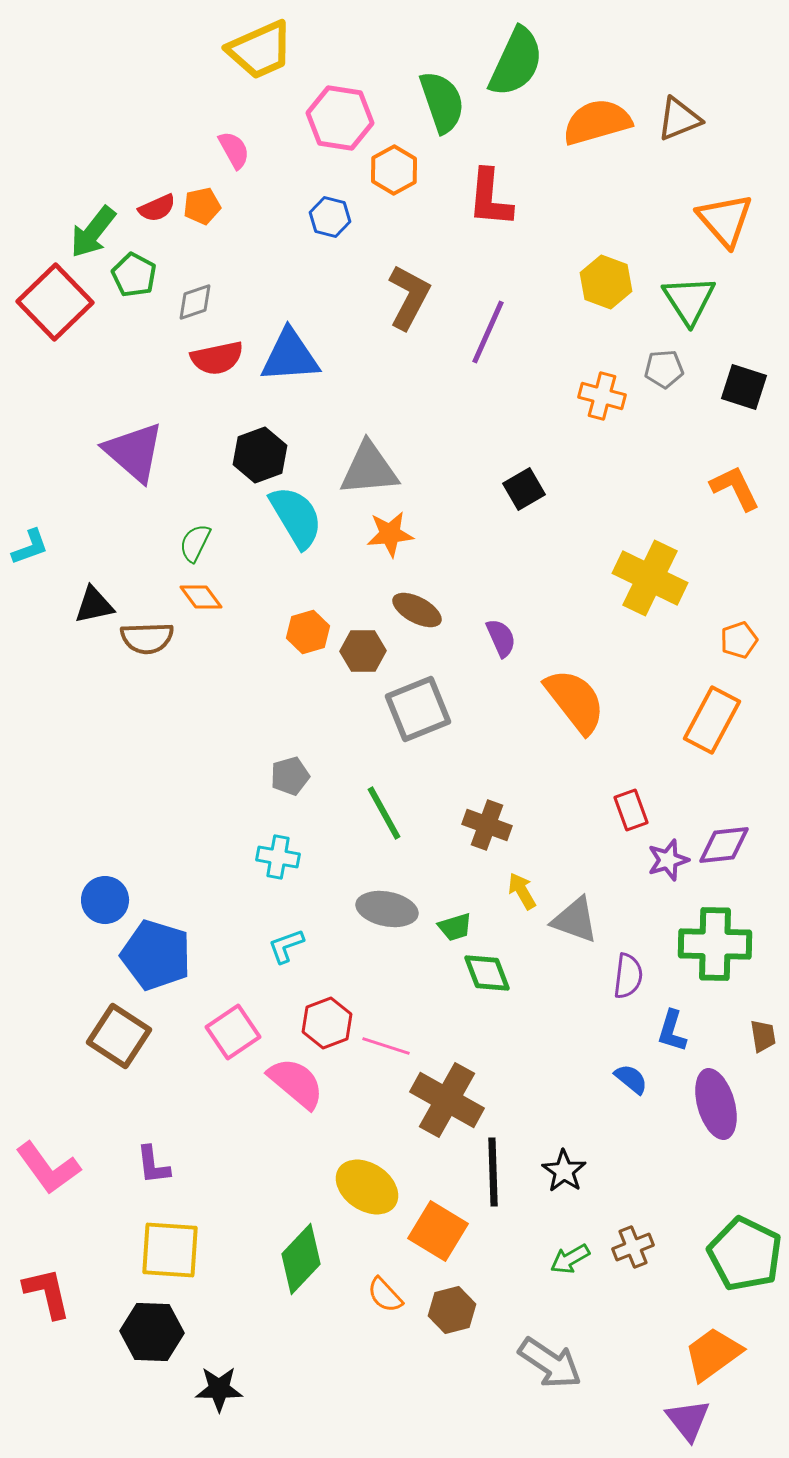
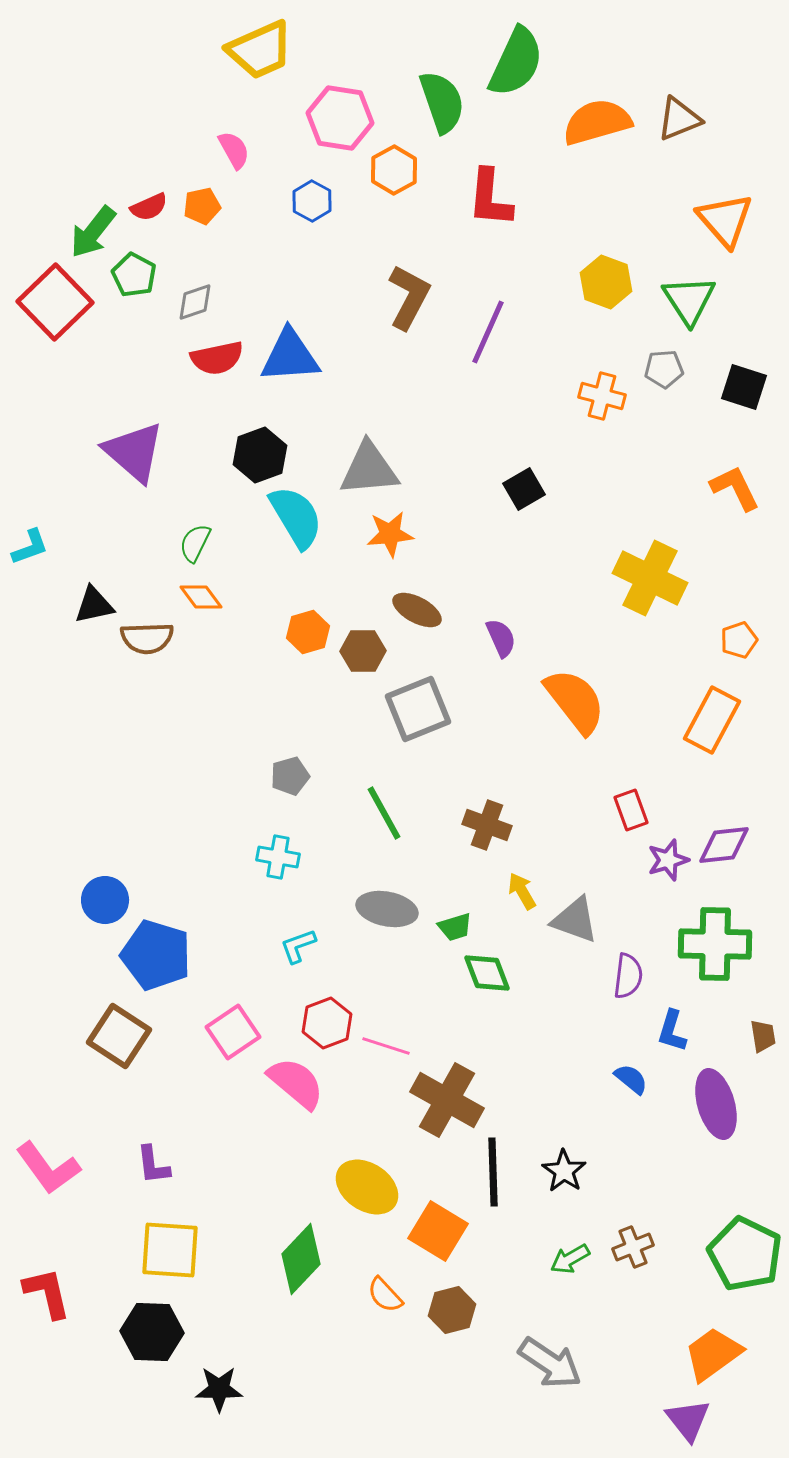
red semicircle at (157, 208): moved 8 px left, 1 px up
blue hexagon at (330, 217): moved 18 px left, 16 px up; rotated 15 degrees clockwise
cyan L-shape at (286, 946): moved 12 px right
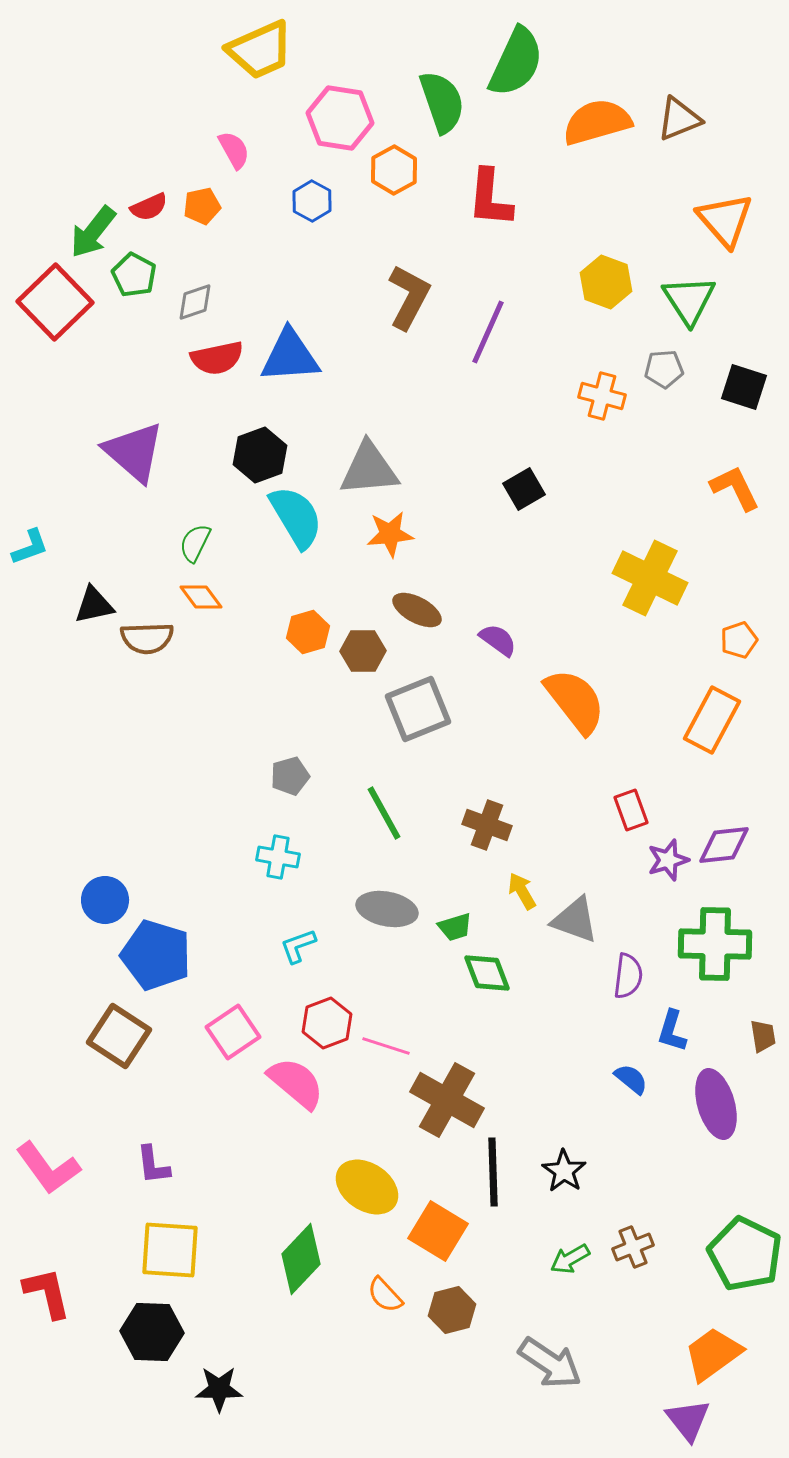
purple semicircle at (501, 638): moved 3 px left, 2 px down; rotated 30 degrees counterclockwise
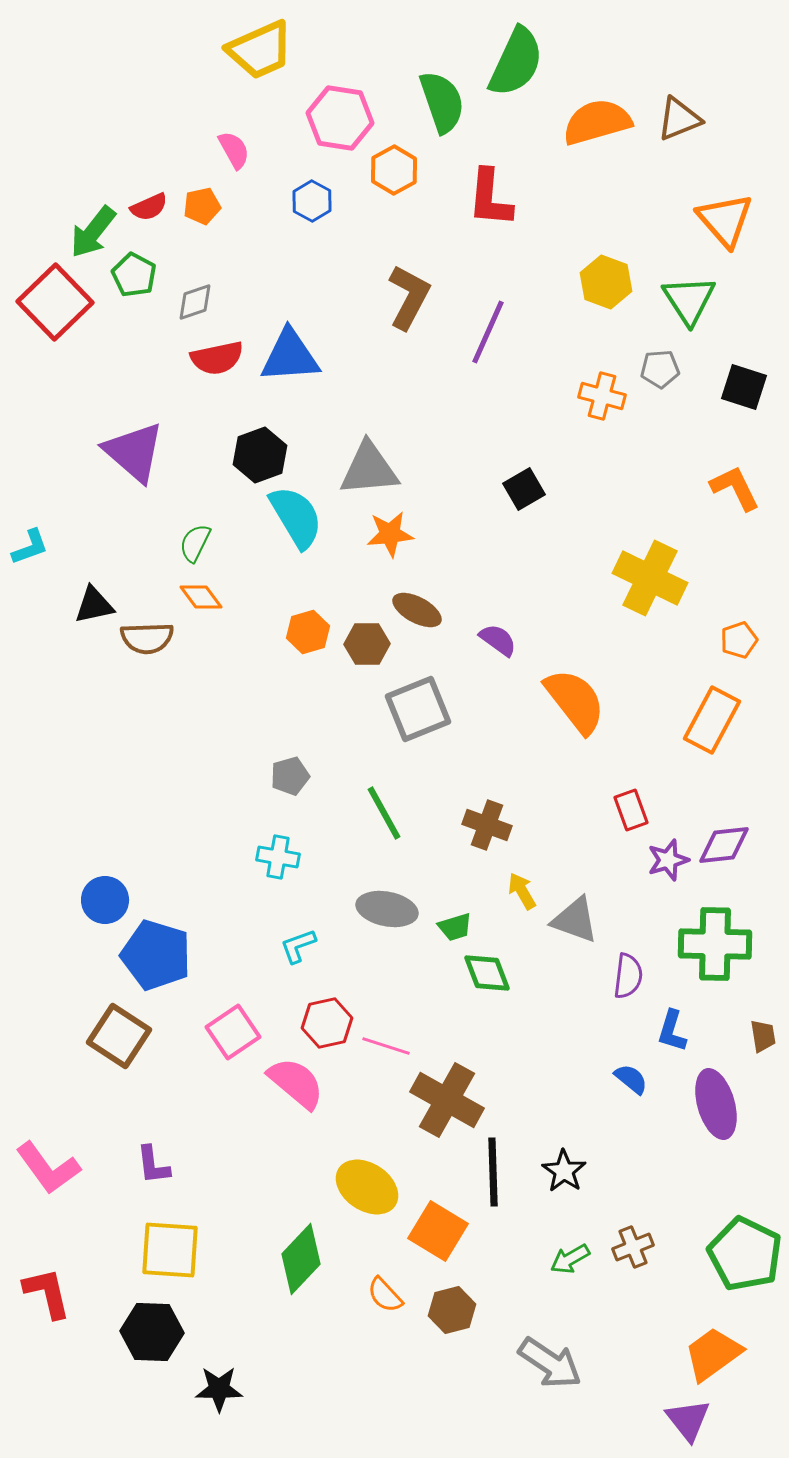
gray pentagon at (664, 369): moved 4 px left
brown hexagon at (363, 651): moved 4 px right, 7 px up
red hexagon at (327, 1023): rotated 9 degrees clockwise
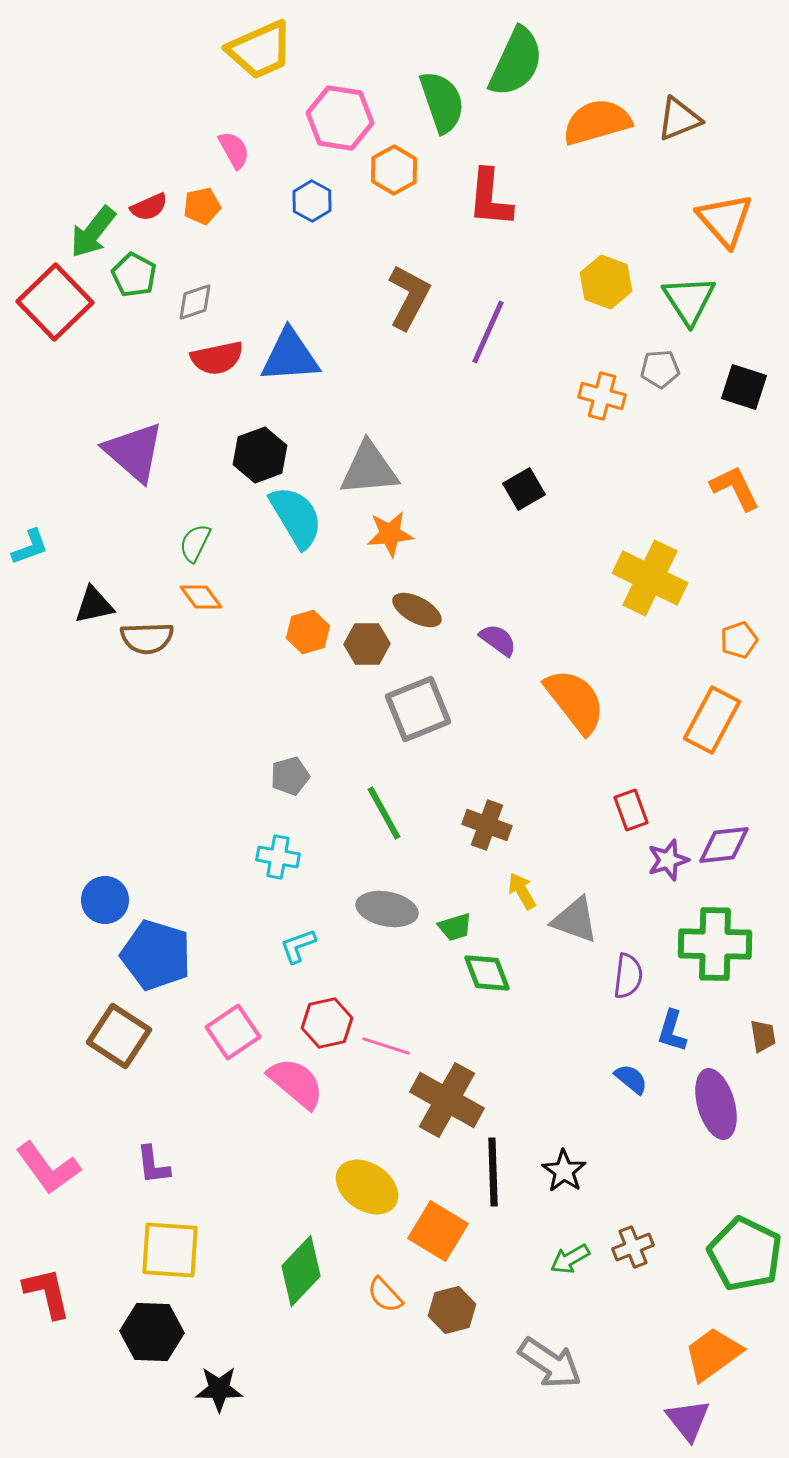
green diamond at (301, 1259): moved 12 px down
